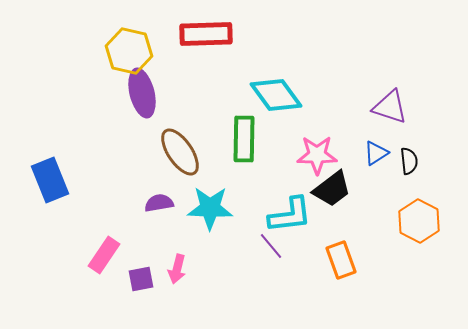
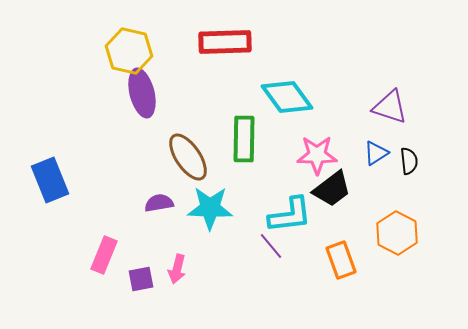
red rectangle: moved 19 px right, 8 px down
cyan diamond: moved 11 px right, 2 px down
brown ellipse: moved 8 px right, 5 px down
orange hexagon: moved 22 px left, 12 px down
pink rectangle: rotated 12 degrees counterclockwise
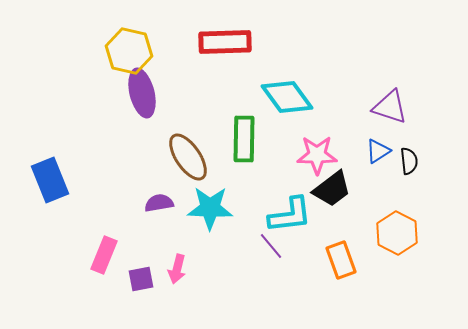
blue triangle: moved 2 px right, 2 px up
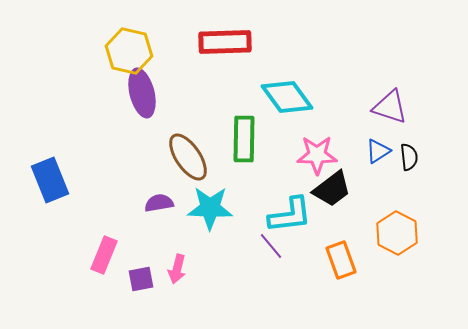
black semicircle: moved 4 px up
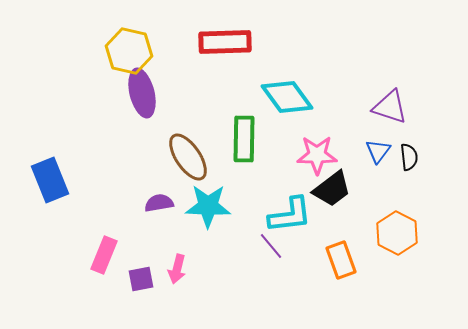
blue triangle: rotated 20 degrees counterclockwise
cyan star: moved 2 px left, 2 px up
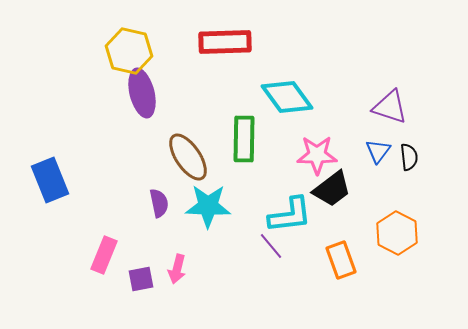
purple semicircle: rotated 88 degrees clockwise
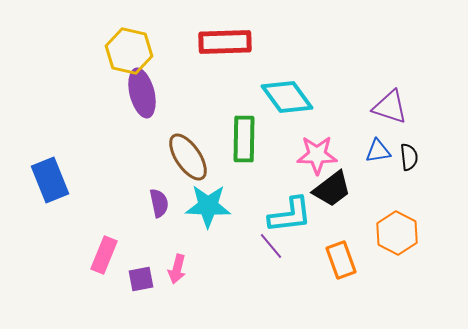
blue triangle: rotated 44 degrees clockwise
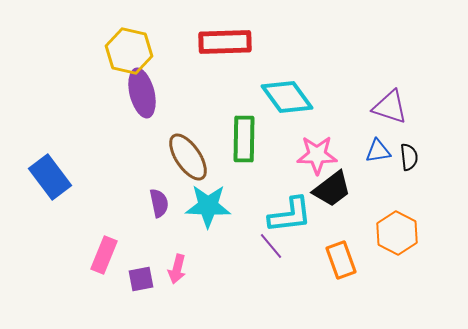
blue rectangle: moved 3 px up; rotated 15 degrees counterclockwise
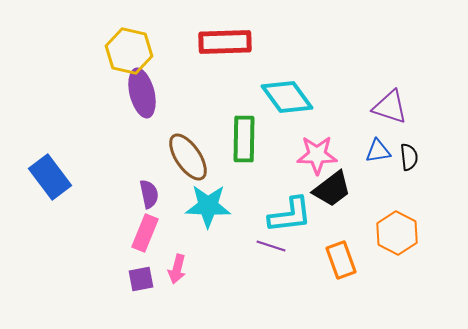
purple semicircle: moved 10 px left, 9 px up
purple line: rotated 32 degrees counterclockwise
pink rectangle: moved 41 px right, 22 px up
